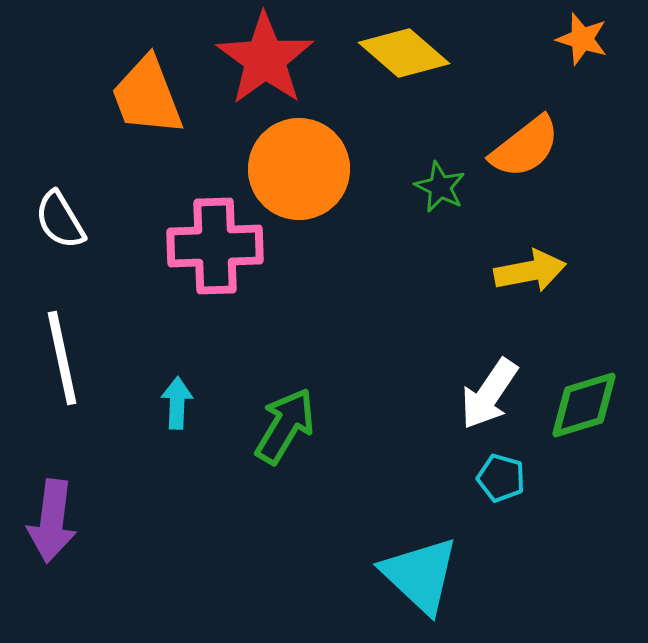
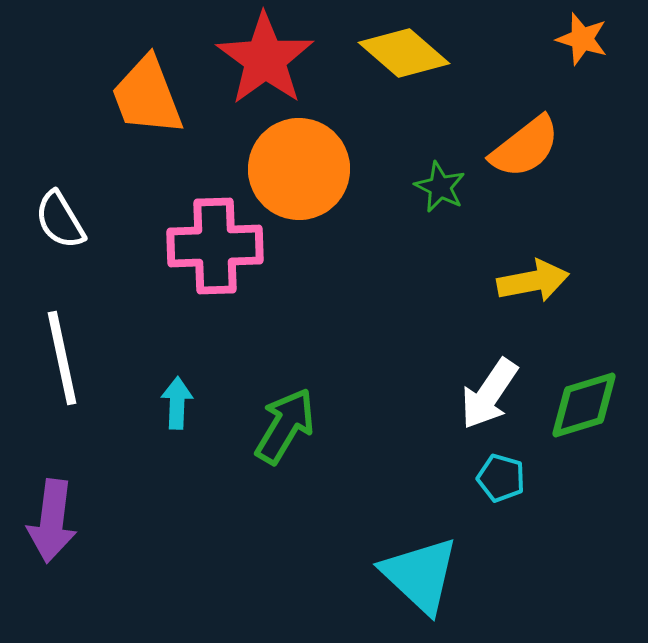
yellow arrow: moved 3 px right, 10 px down
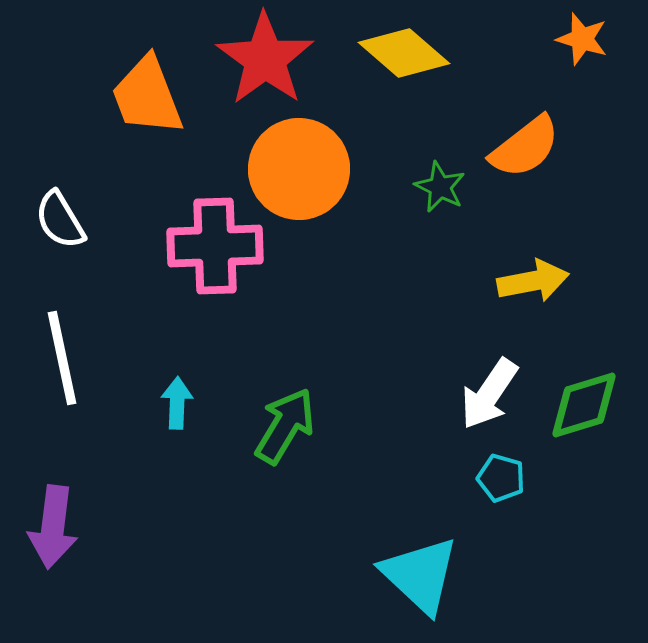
purple arrow: moved 1 px right, 6 px down
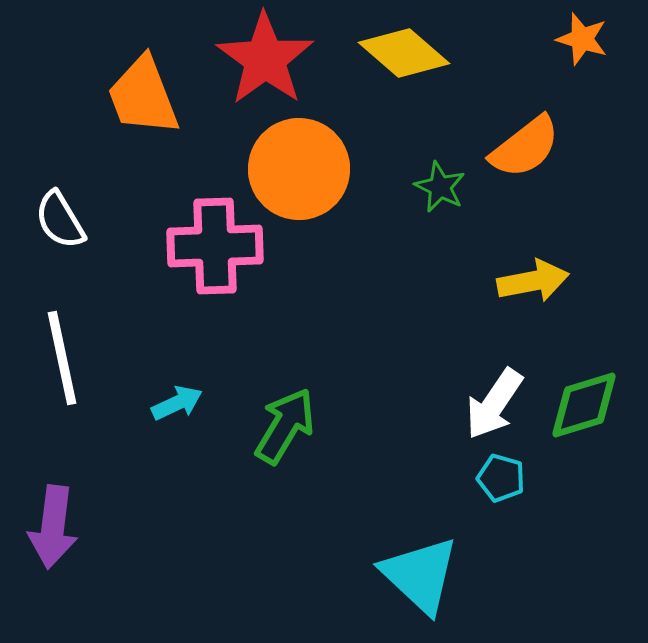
orange trapezoid: moved 4 px left
white arrow: moved 5 px right, 10 px down
cyan arrow: rotated 63 degrees clockwise
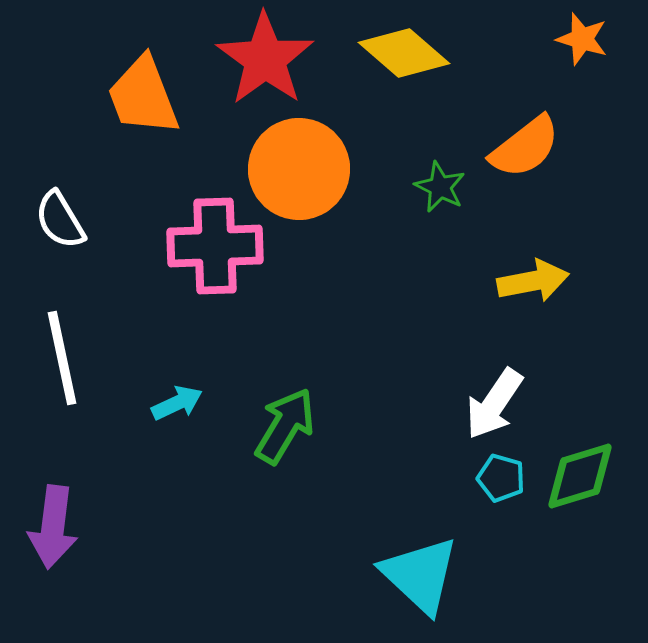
green diamond: moved 4 px left, 71 px down
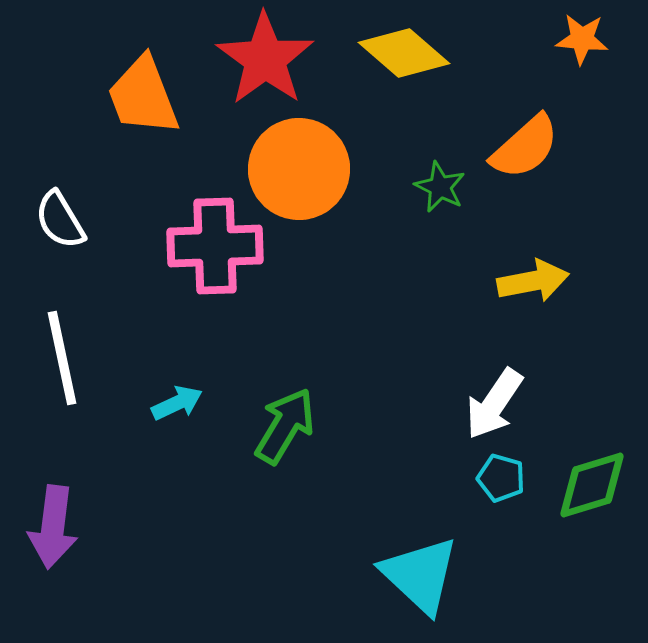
orange star: rotated 12 degrees counterclockwise
orange semicircle: rotated 4 degrees counterclockwise
green diamond: moved 12 px right, 9 px down
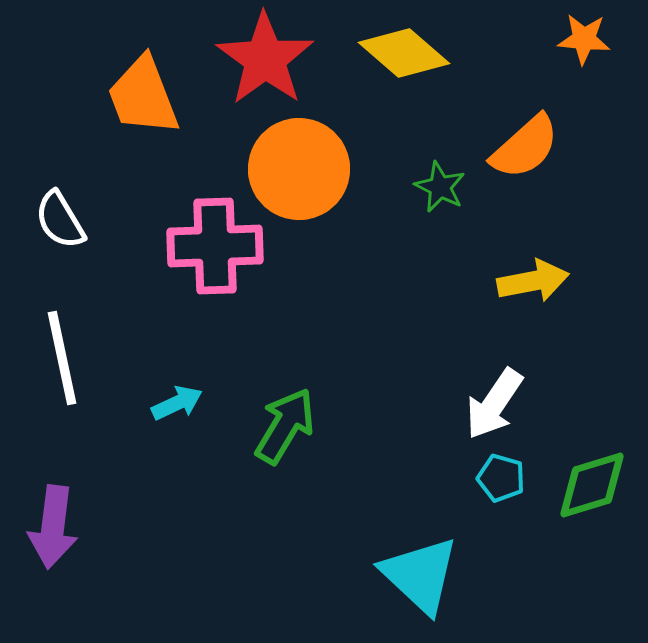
orange star: moved 2 px right
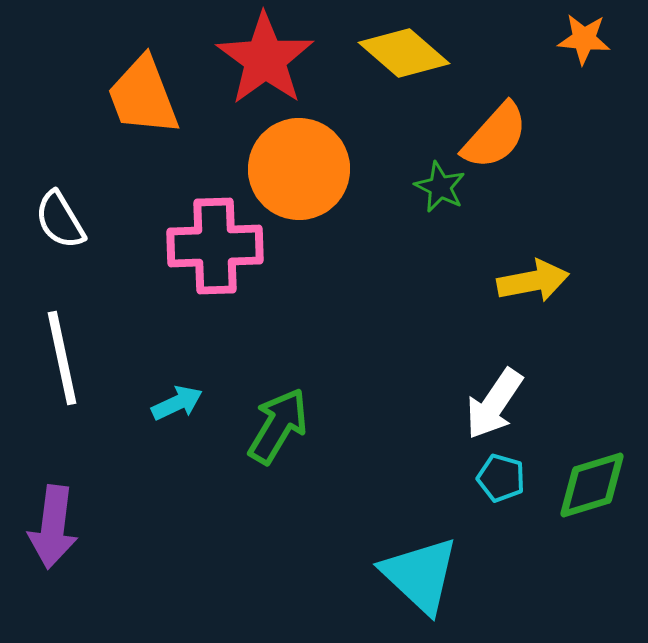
orange semicircle: moved 30 px left, 11 px up; rotated 6 degrees counterclockwise
green arrow: moved 7 px left
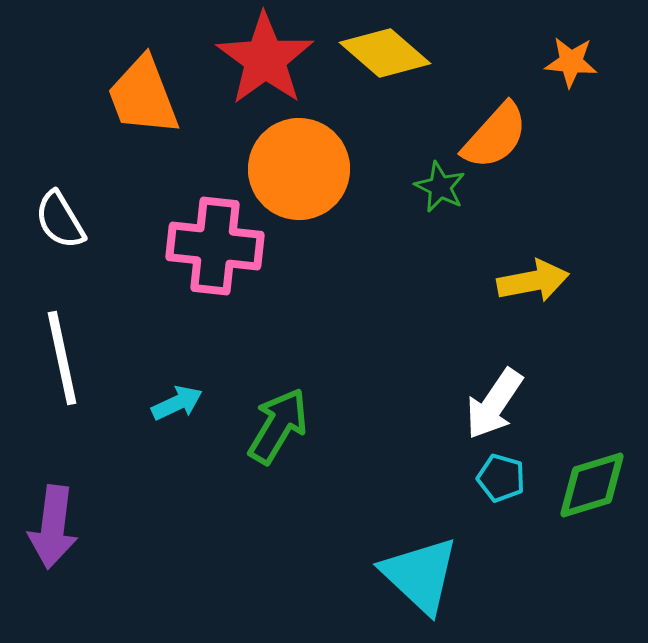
orange star: moved 13 px left, 23 px down
yellow diamond: moved 19 px left
pink cross: rotated 8 degrees clockwise
